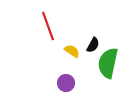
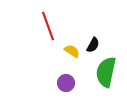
green semicircle: moved 2 px left, 9 px down
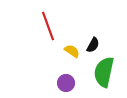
green semicircle: moved 2 px left
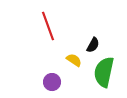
yellow semicircle: moved 2 px right, 9 px down
purple circle: moved 14 px left, 1 px up
